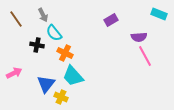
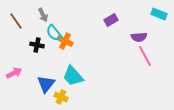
brown line: moved 2 px down
orange cross: moved 12 px up
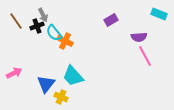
black cross: moved 19 px up; rotated 32 degrees counterclockwise
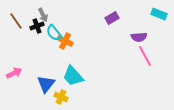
purple rectangle: moved 1 px right, 2 px up
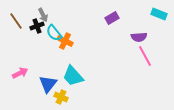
pink arrow: moved 6 px right
blue triangle: moved 2 px right
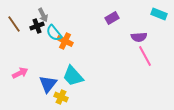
brown line: moved 2 px left, 3 px down
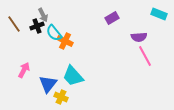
pink arrow: moved 4 px right, 3 px up; rotated 35 degrees counterclockwise
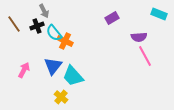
gray arrow: moved 1 px right, 4 px up
blue triangle: moved 5 px right, 18 px up
yellow cross: rotated 16 degrees clockwise
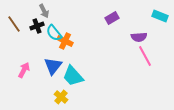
cyan rectangle: moved 1 px right, 2 px down
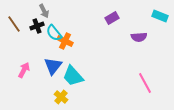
pink line: moved 27 px down
